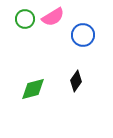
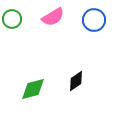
green circle: moved 13 px left
blue circle: moved 11 px right, 15 px up
black diamond: rotated 20 degrees clockwise
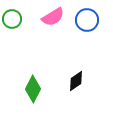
blue circle: moved 7 px left
green diamond: rotated 48 degrees counterclockwise
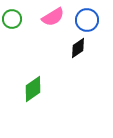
black diamond: moved 2 px right, 33 px up
green diamond: rotated 28 degrees clockwise
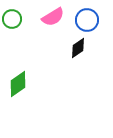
green diamond: moved 15 px left, 5 px up
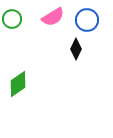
black diamond: moved 2 px left, 1 px down; rotated 30 degrees counterclockwise
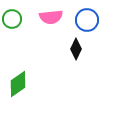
pink semicircle: moved 2 px left; rotated 25 degrees clockwise
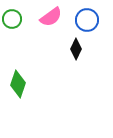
pink semicircle: rotated 30 degrees counterclockwise
green diamond: rotated 36 degrees counterclockwise
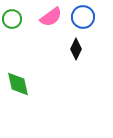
blue circle: moved 4 px left, 3 px up
green diamond: rotated 32 degrees counterclockwise
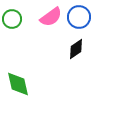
blue circle: moved 4 px left
black diamond: rotated 30 degrees clockwise
